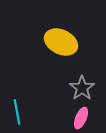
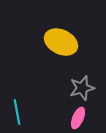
gray star: rotated 20 degrees clockwise
pink ellipse: moved 3 px left
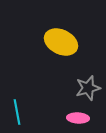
gray star: moved 6 px right
pink ellipse: rotated 70 degrees clockwise
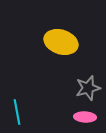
yellow ellipse: rotated 8 degrees counterclockwise
pink ellipse: moved 7 px right, 1 px up
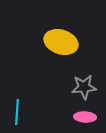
gray star: moved 4 px left, 1 px up; rotated 10 degrees clockwise
cyan line: rotated 15 degrees clockwise
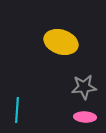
cyan line: moved 2 px up
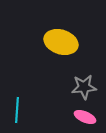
pink ellipse: rotated 20 degrees clockwise
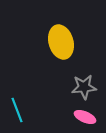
yellow ellipse: rotated 56 degrees clockwise
cyan line: rotated 25 degrees counterclockwise
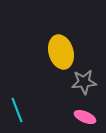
yellow ellipse: moved 10 px down
gray star: moved 5 px up
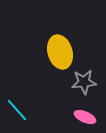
yellow ellipse: moved 1 px left
cyan line: rotated 20 degrees counterclockwise
